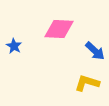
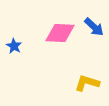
pink diamond: moved 1 px right, 4 px down
blue arrow: moved 1 px left, 24 px up
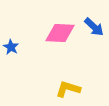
blue star: moved 3 px left, 1 px down
yellow L-shape: moved 19 px left, 6 px down
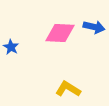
blue arrow: rotated 30 degrees counterclockwise
yellow L-shape: rotated 15 degrees clockwise
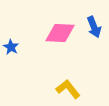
blue arrow: rotated 55 degrees clockwise
yellow L-shape: rotated 20 degrees clockwise
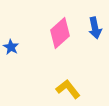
blue arrow: moved 1 px right, 1 px down; rotated 10 degrees clockwise
pink diamond: rotated 44 degrees counterclockwise
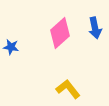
blue star: rotated 21 degrees counterclockwise
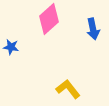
blue arrow: moved 2 px left, 1 px down
pink diamond: moved 11 px left, 14 px up
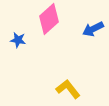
blue arrow: rotated 75 degrees clockwise
blue star: moved 7 px right, 7 px up
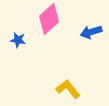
blue arrow: moved 2 px left, 3 px down; rotated 10 degrees clockwise
